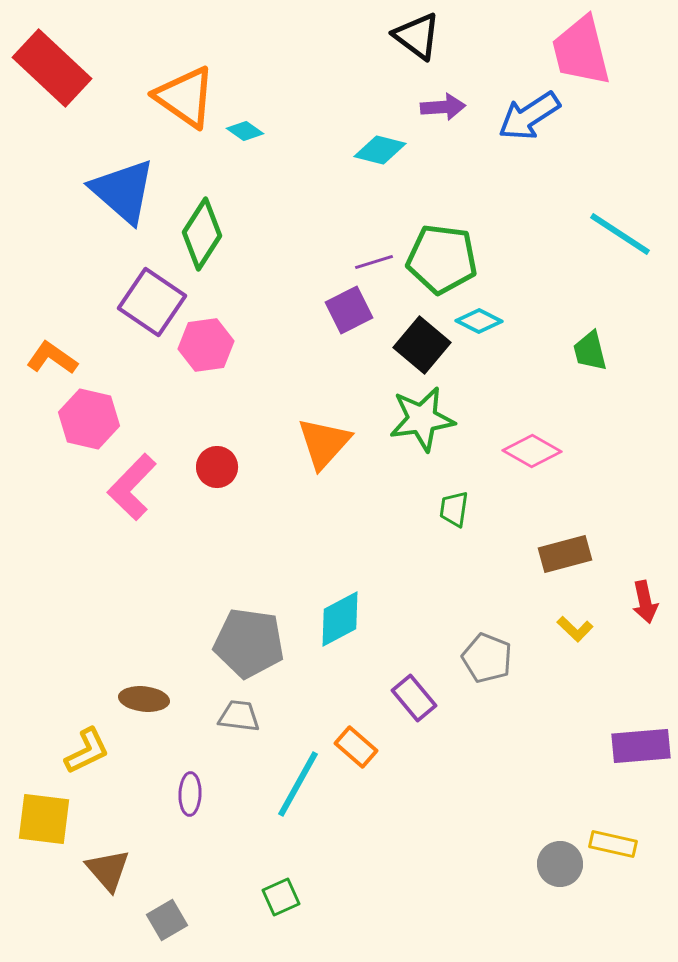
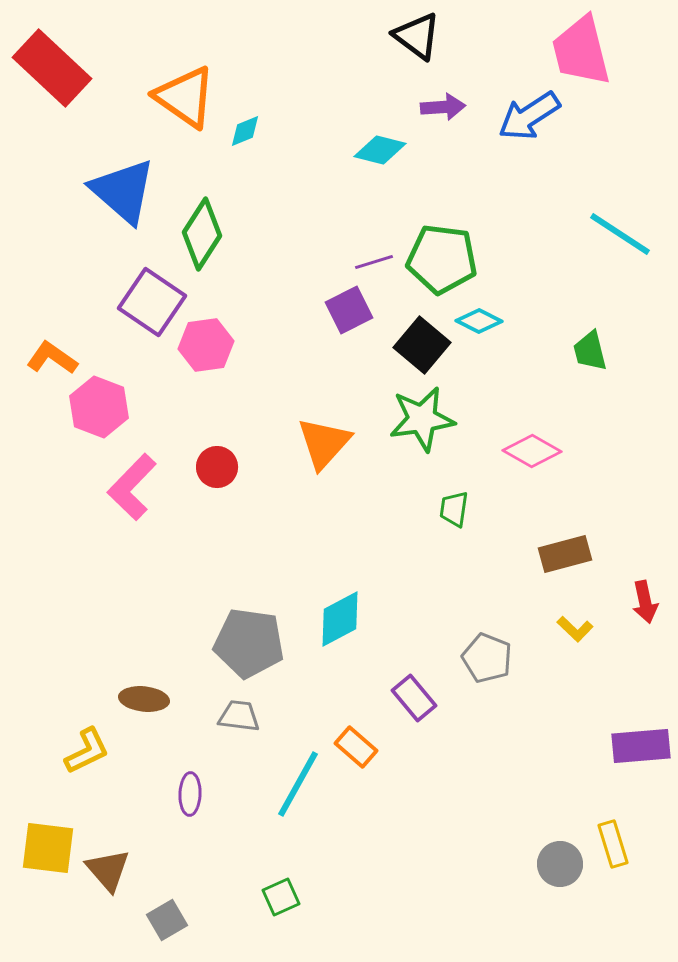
cyan diamond at (245, 131): rotated 57 degrees counterclockwise
pink hexagon at (89, 419): moved 10 px right, 12 px up; rotated 8 degrees clockwise
yellow square at (44, 819): moved 4 px right, 29 px down
yellow rectangle at (613, 844): rotated 60 degrees clockwise
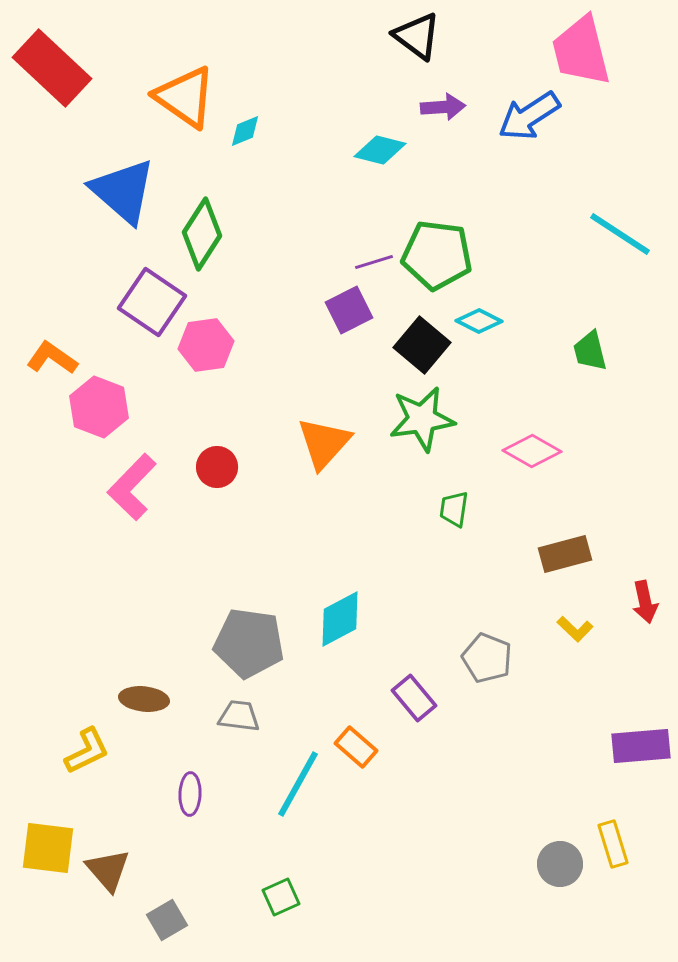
green pentagon at (442, 259): moved 5 px left, 4 px up
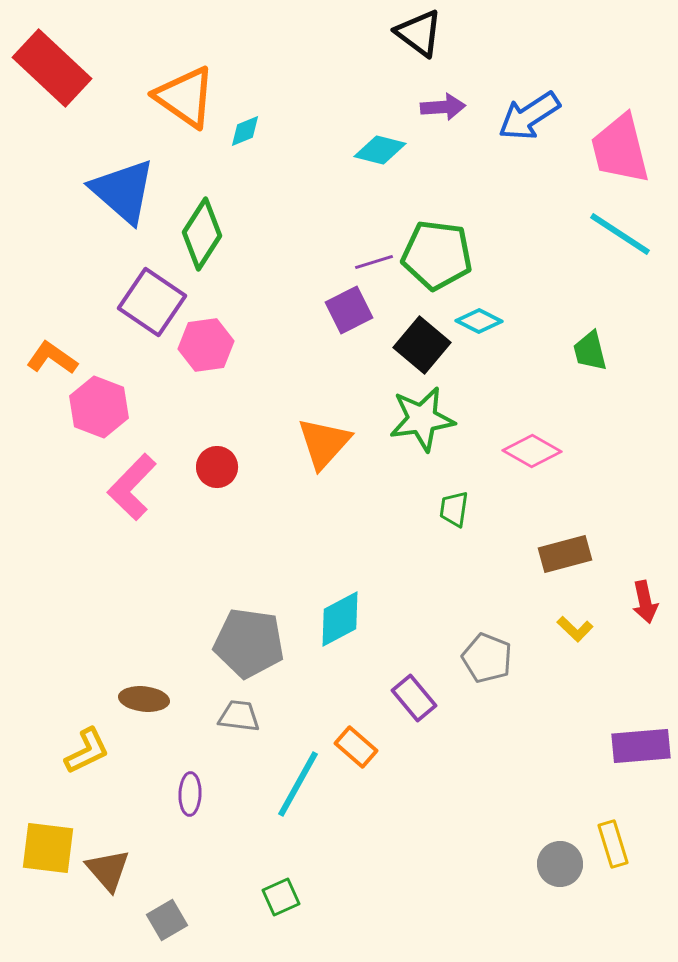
black triangle at (417, 36): moved 2 px right, 3 px up
pink trapezoid at (581, 51): moved 39 px right, 98 px down
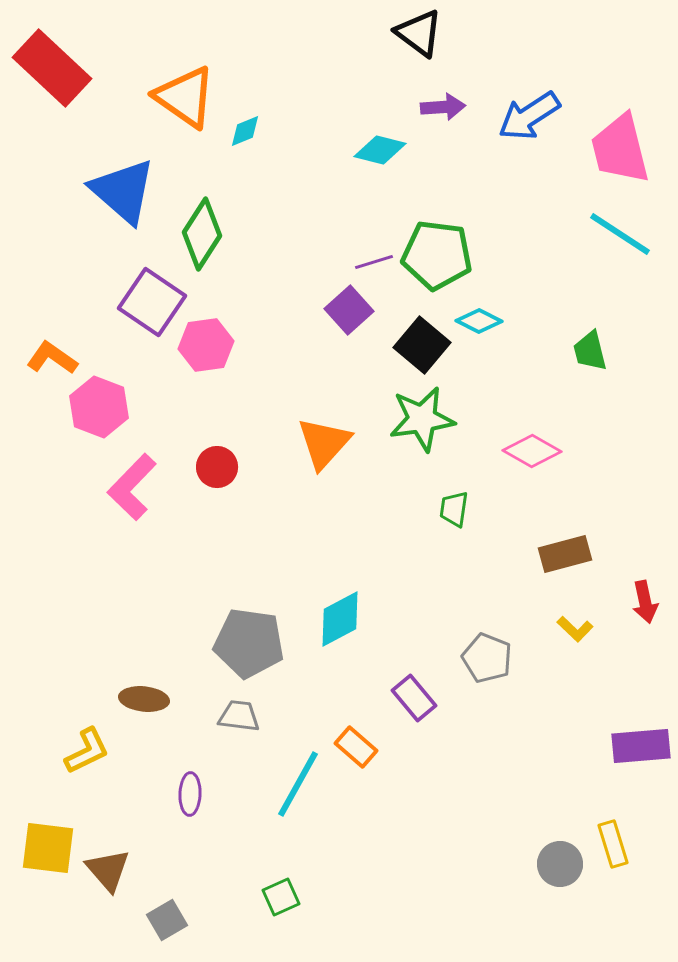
purple square at (349, 310): rotated 15 degrees counterclockwise
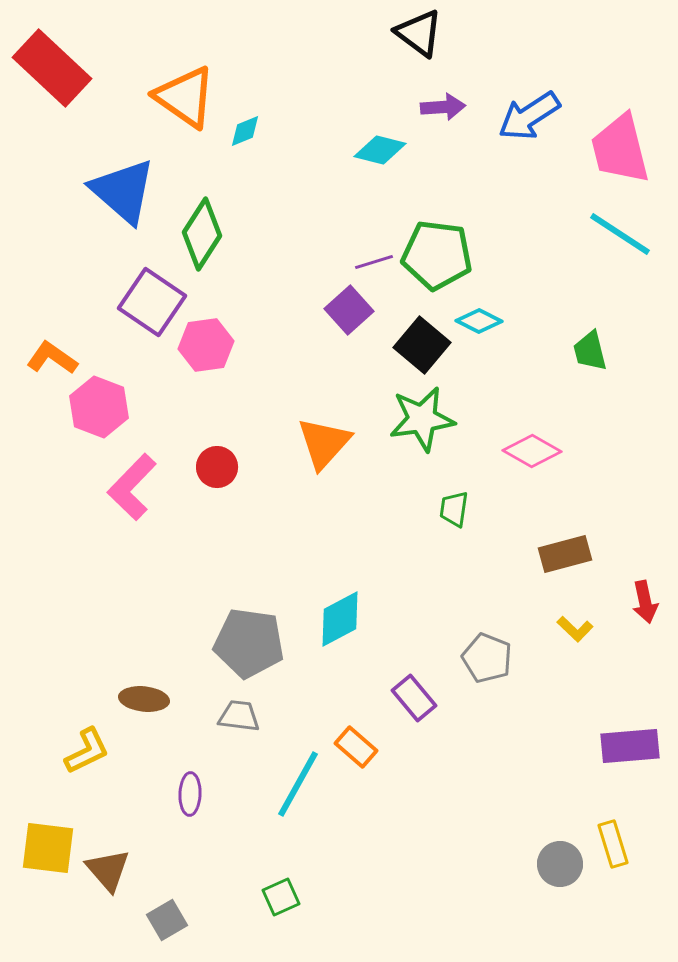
purple rectangle at (641, 746): moved 11 px left
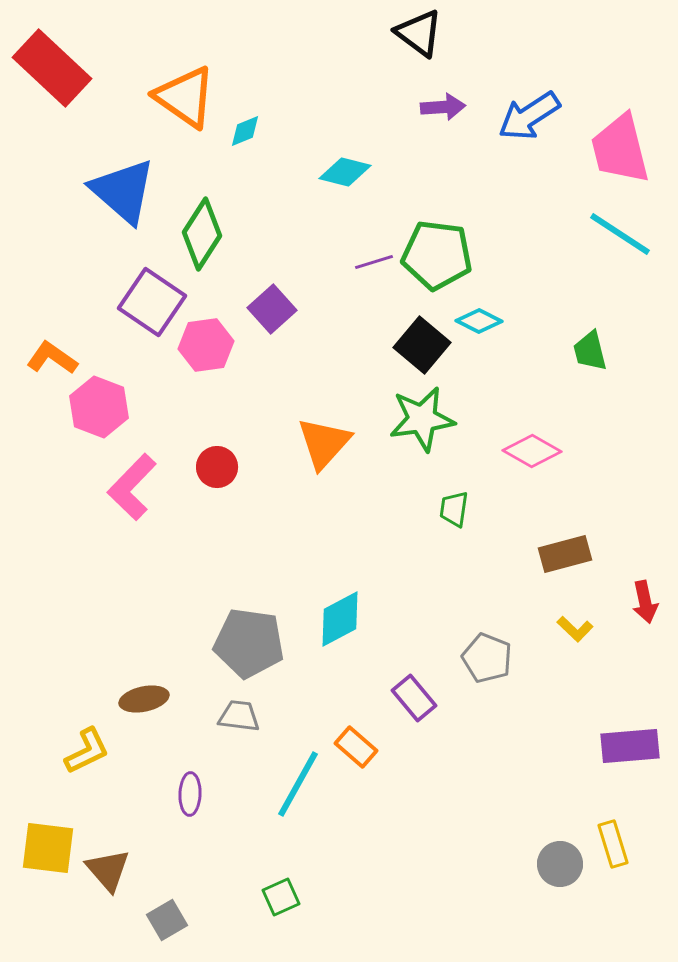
cyan diamond at (380, 150): moved 35 px left, 22 px down
purple square at (349, 310): moved 77 px left, 1 px up
brown ellipse at (144, 699): rotated 18 degrees counterclockwise
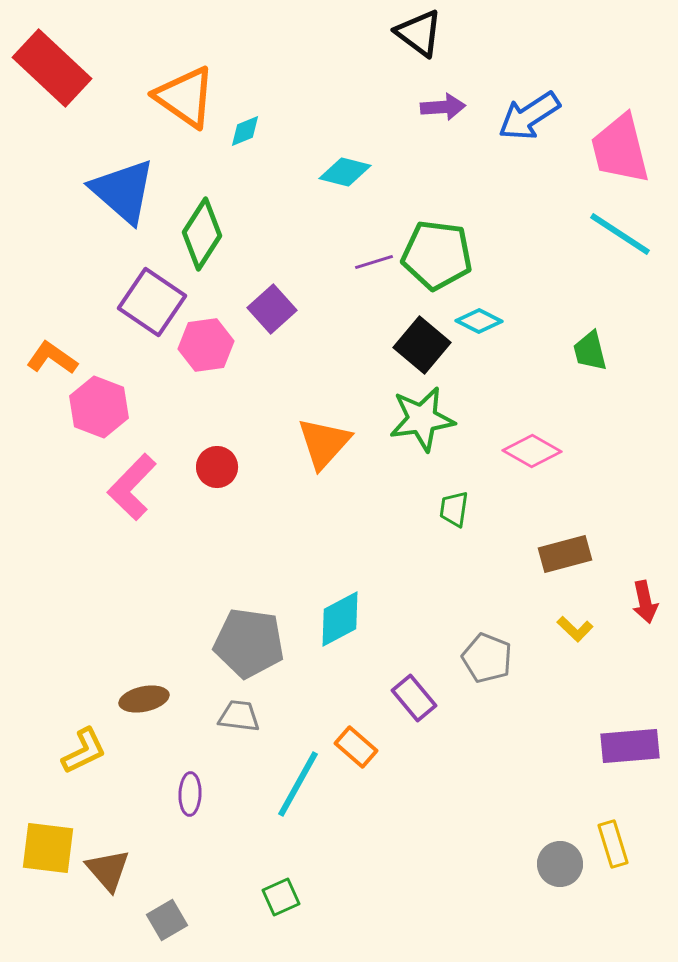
yellow L-shape at (87, 751): moved 3 px left
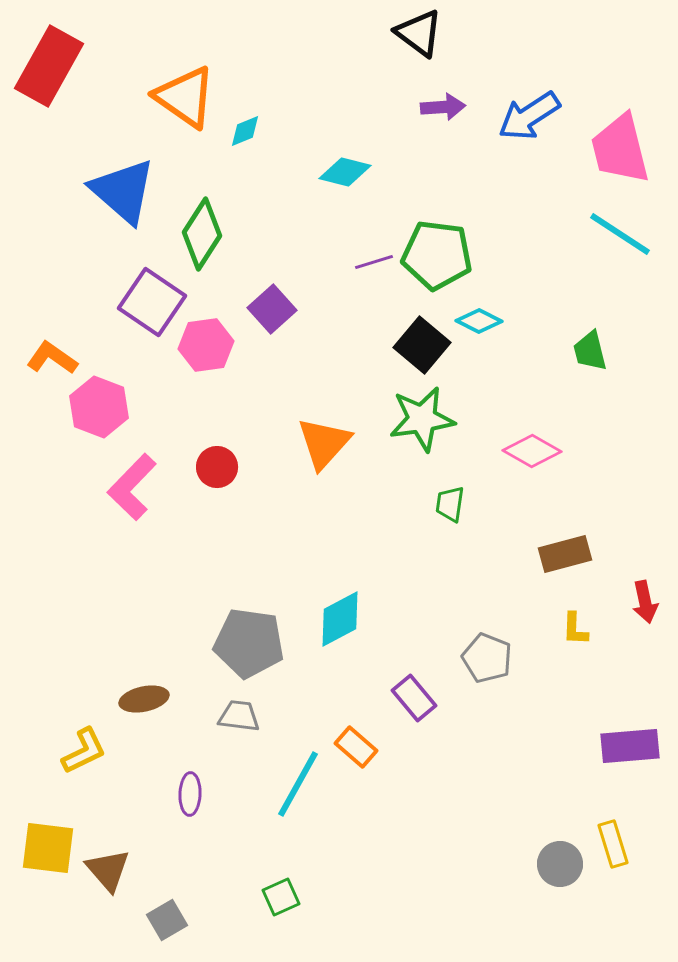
red rectangle at (52, 68): moved 3 px left, 2 px up; rotated 76 degrees clockwise
green trapezoid at (454, 509): moved 4 px left, 5 px up
yellow L-shape at (575, 629): rotated 48 degrees clockwise
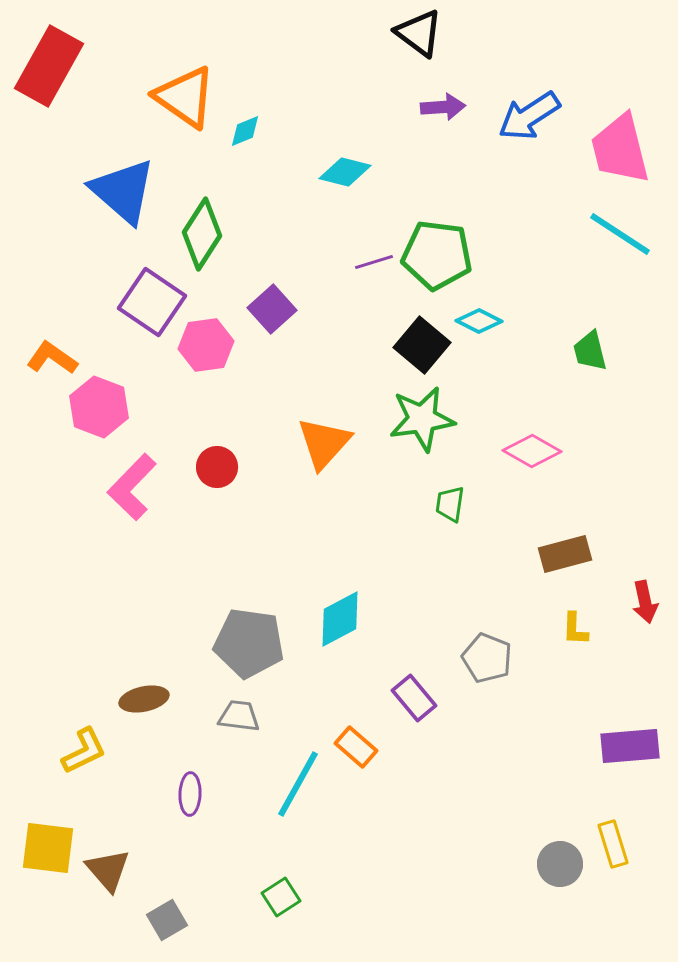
green square at (281, 897): rotated 9 degrees counterclockwise
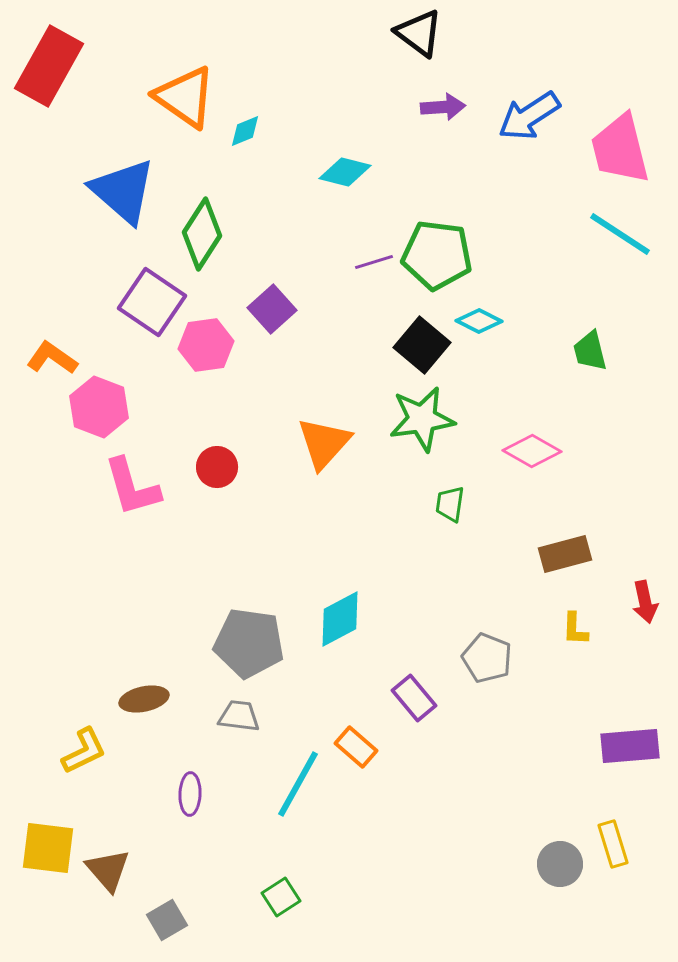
pink L-shape at (132, 487): rotated 60 degrees counterclockwise
